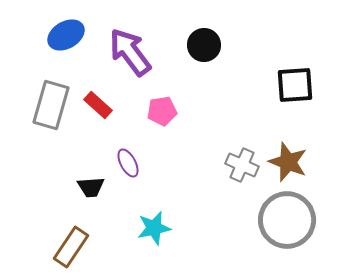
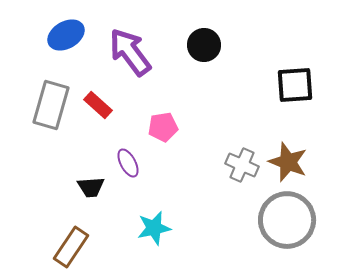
pink pentagon: moved 1 px right, 16 px down
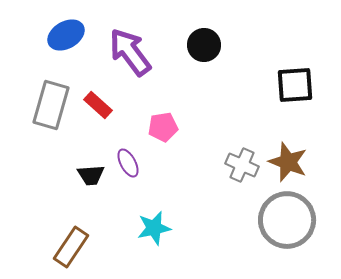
black trapezoid: moved 12 px up
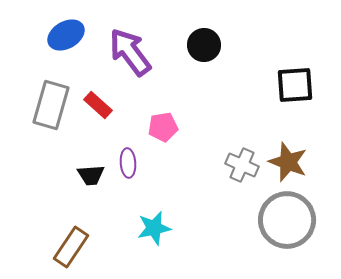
purple ellipse: rotated 24 degrees clockwise
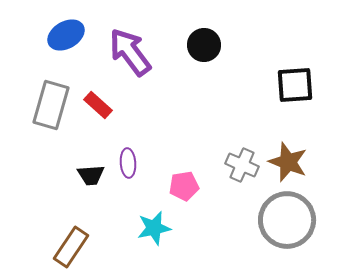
pink pentagon: moved 21 px right, 59 px down
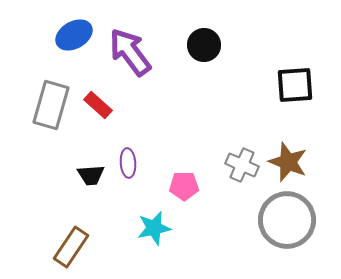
blue ellipse: moved 8 px right
pink pentagon: rotated 8 degrees clockwise
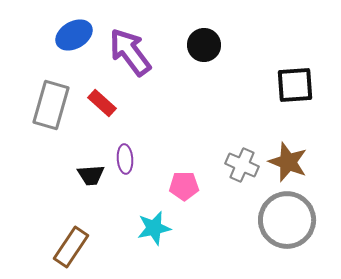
red rectangle: moved 4 px right, 2 px up
purple ellipse: moved 3 px left, 4 px up
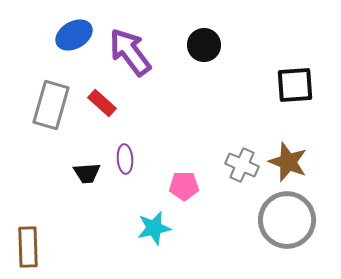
black trapezoid: moved 4 px left, 2 px up
brown rectangle: moved 43 px left; rotated 36 degrees counterclockwise
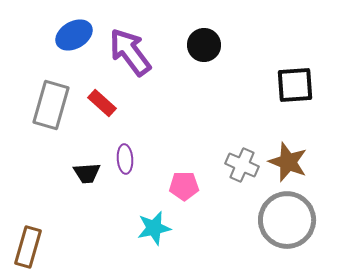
brown rectangle: rotated 18 degrees clockwise
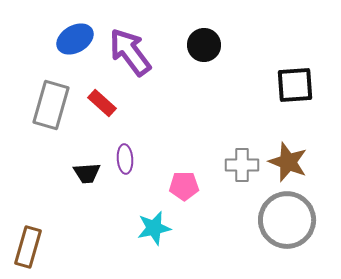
blue ellipse: moved 1 px right, 4 px down
gray cross: rotated 24 degrees counterclockwise
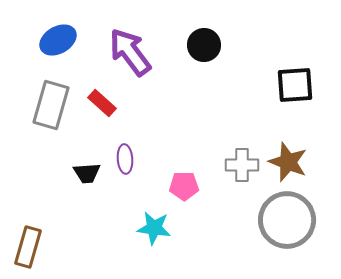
blue ellipse: moved 17 px left, 1 px down
cyan star: rotated 20 degrees clockwise
